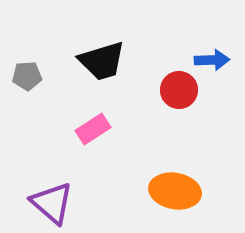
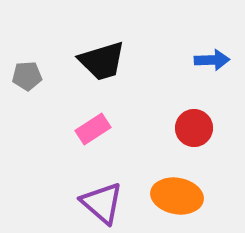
red circle: moved 15 px right, 38 px down
orange ellipse: moved 2 px right, 5 px down
purple triangle: moved 50 px right
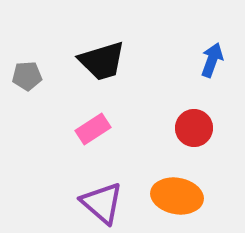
blue arrow: rotated 68 degrees counterclockwise
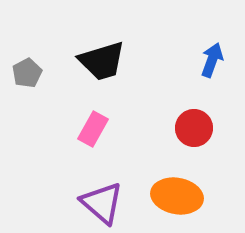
gray pentagon: moved 3 px up; rotated 24 degrees counterclockwise
pink rectangle: rotated 28 degrees counterclockwise
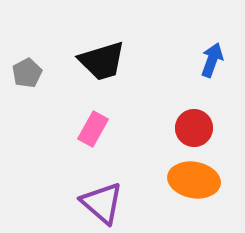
orange ellipse: moved 17 px right, 16 px up
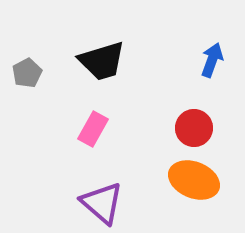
orange ellipse: rotated 12 degrees clockwise
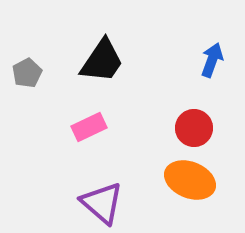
black trapezoid: rotated 39 degrees counterclockwise
pink rectangle: moved 4 px left, 2 px up; rotated 36 degrees clockwise
orange ellipse: moved 4 px left
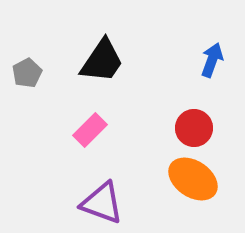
pink rectangle: moved 1 px right, 3 px down; rotated 20 degrees counterclockwise
orange ellipse: moved 3 px right, 1 px up; rotated 12 degrees clockwise
purple triangle: rotated 21 degrees counterclockwise
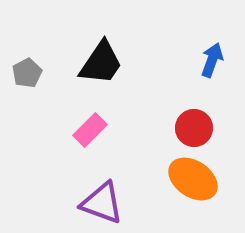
black trapezoid: moved 1 px left, 2 px down
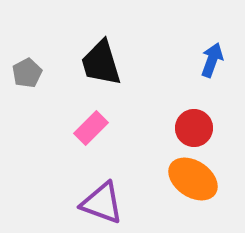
black trapezoid: rotated 129 degrees clockwise
pink rectangle: moved 1 px right, 2 px up
